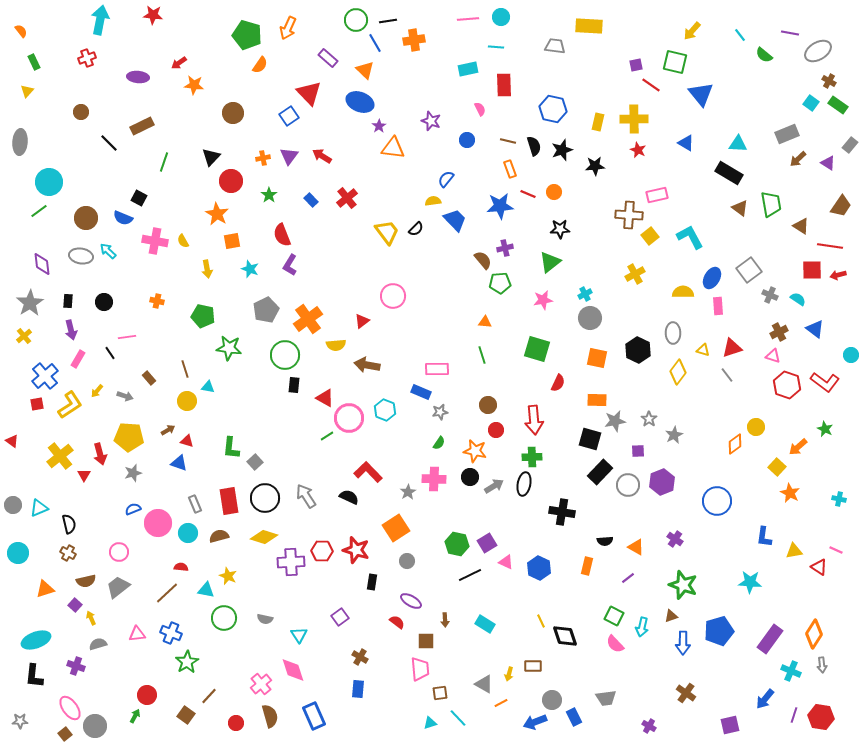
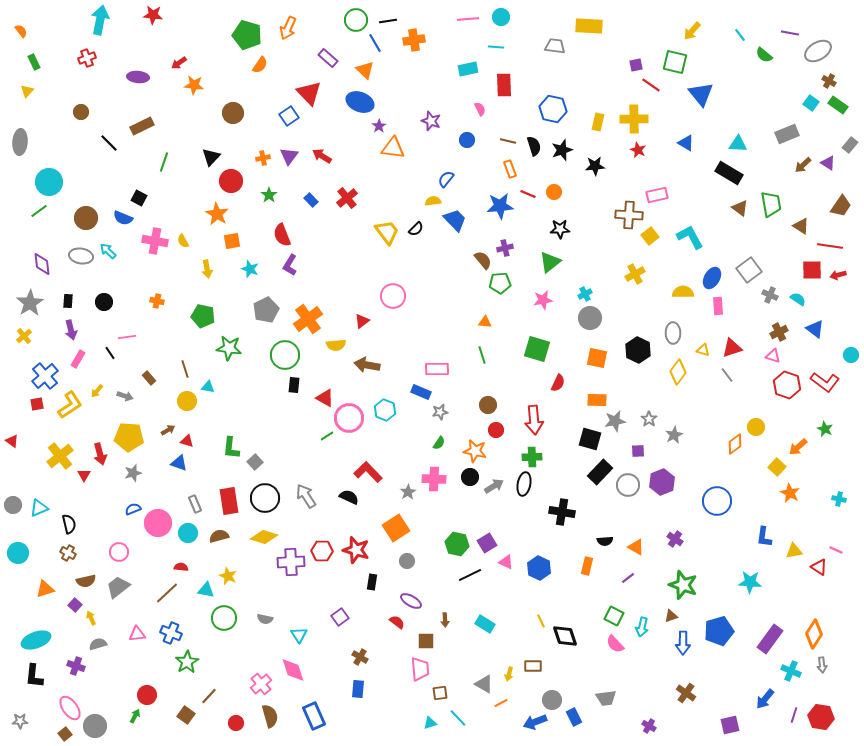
brown arrow at (798, 159): moved 5 px right, 6 px down
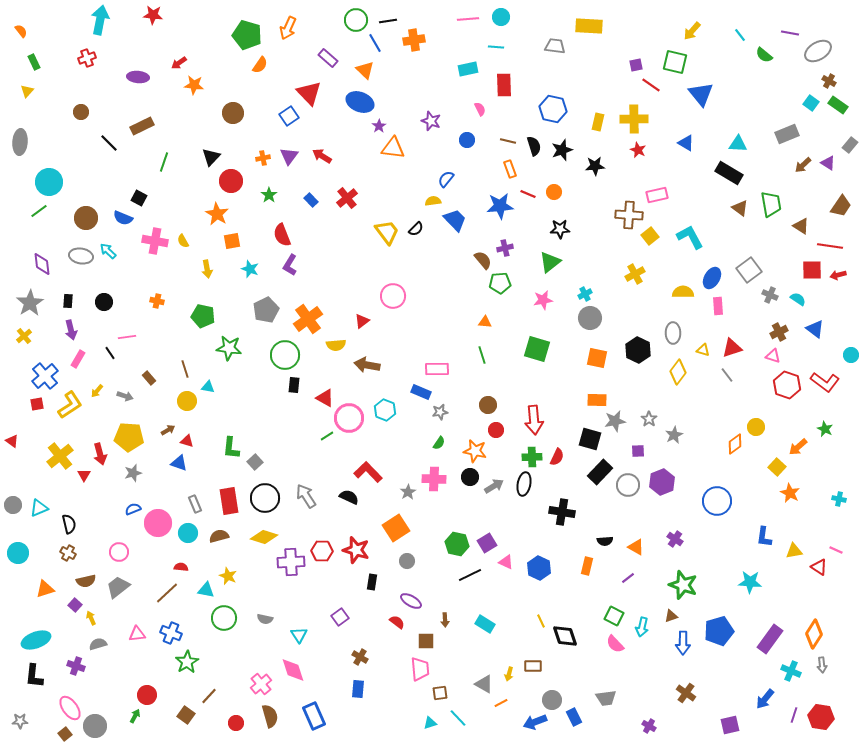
red semicircle at (558, 383): moved 1 px left, 74 px down
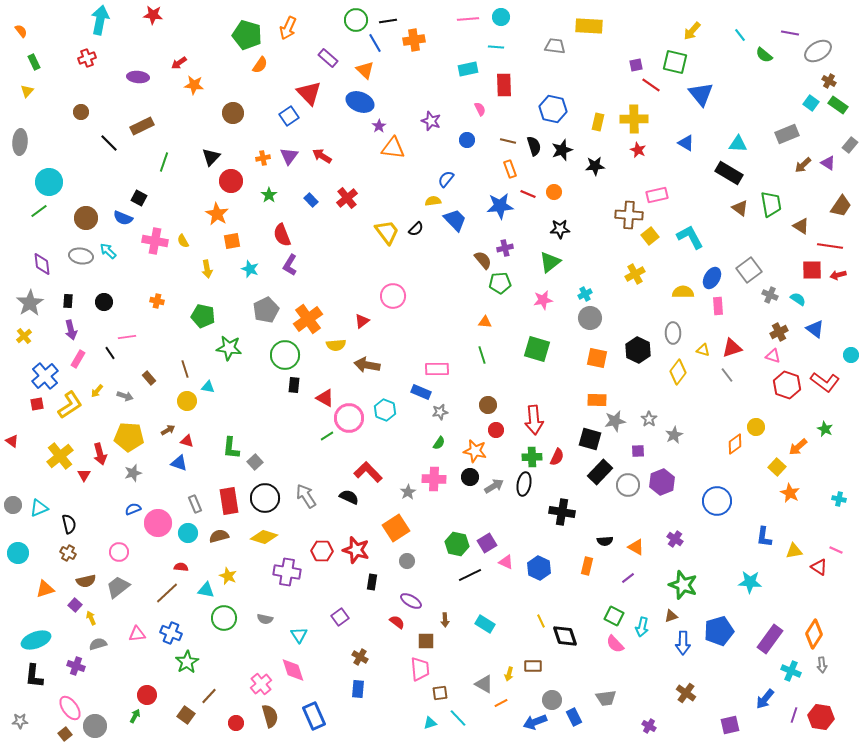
purple cross at (291, 562): moved 4 px left, 10 px down; rotated 12 degrees clockwise
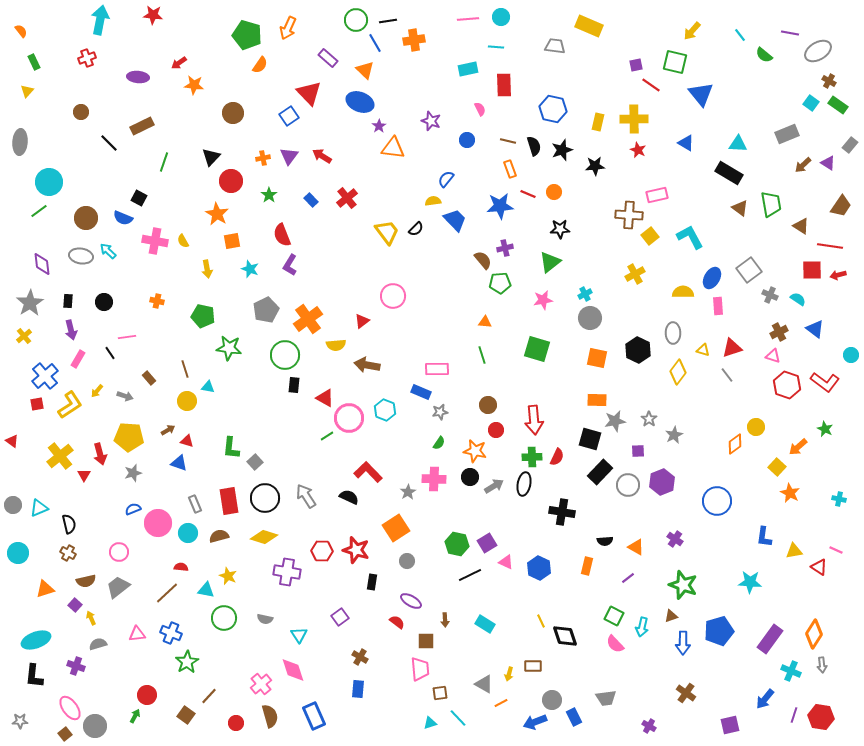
yellow rectangle at (589, 26): rotated 20 degrees clockwise
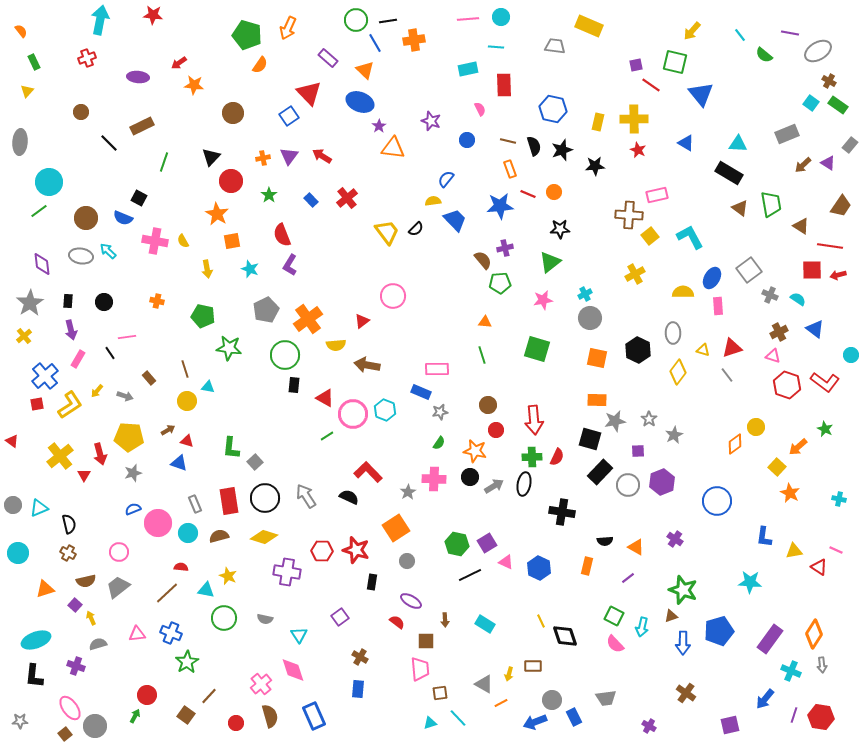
pink circle at (349, 418): moved 4 px right, 4 px up
green star at (683, 585): moved 5 px down
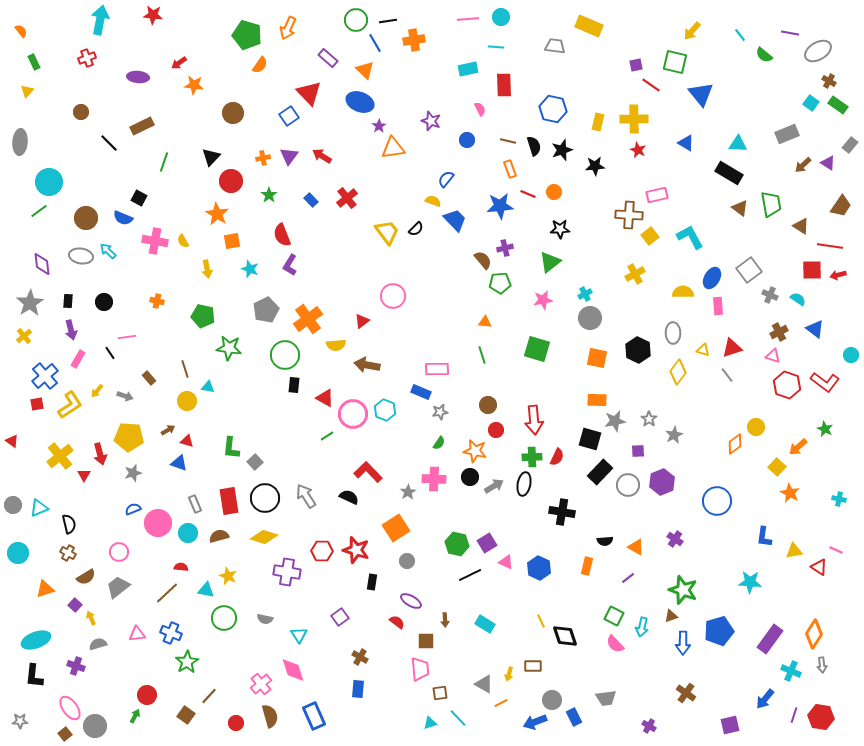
orange triangle at (393, 148): rotated 15 degrees counterclockwise
yellow semicircle at (433, 201): rotated 28 degrees clockwise
brown semicircle at (86, 581): moved 4 px up; rotated 18 degrees counterclockwise
